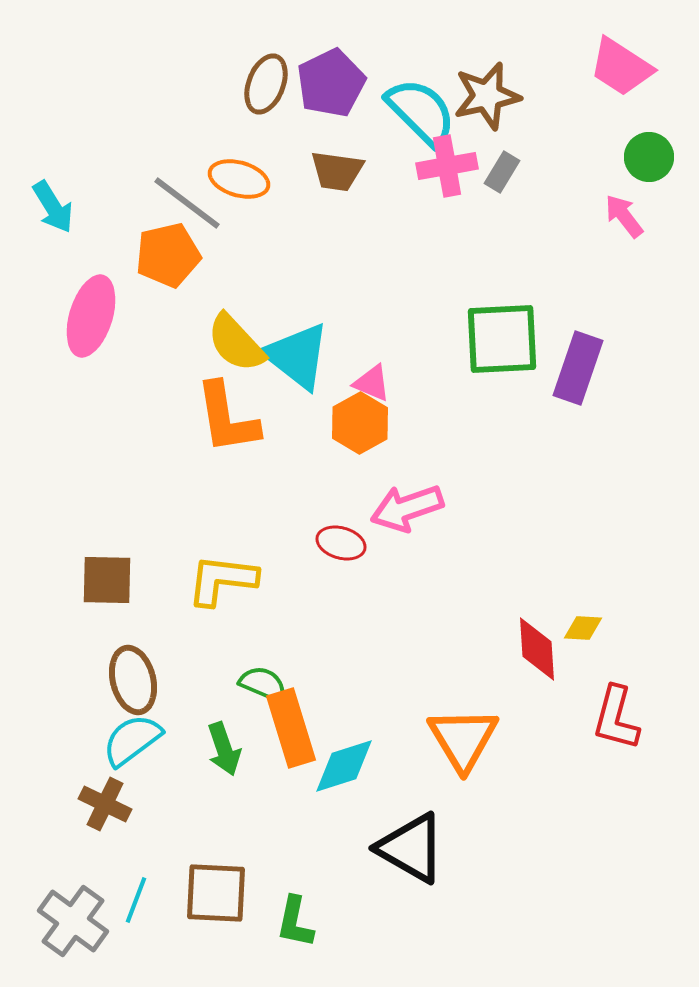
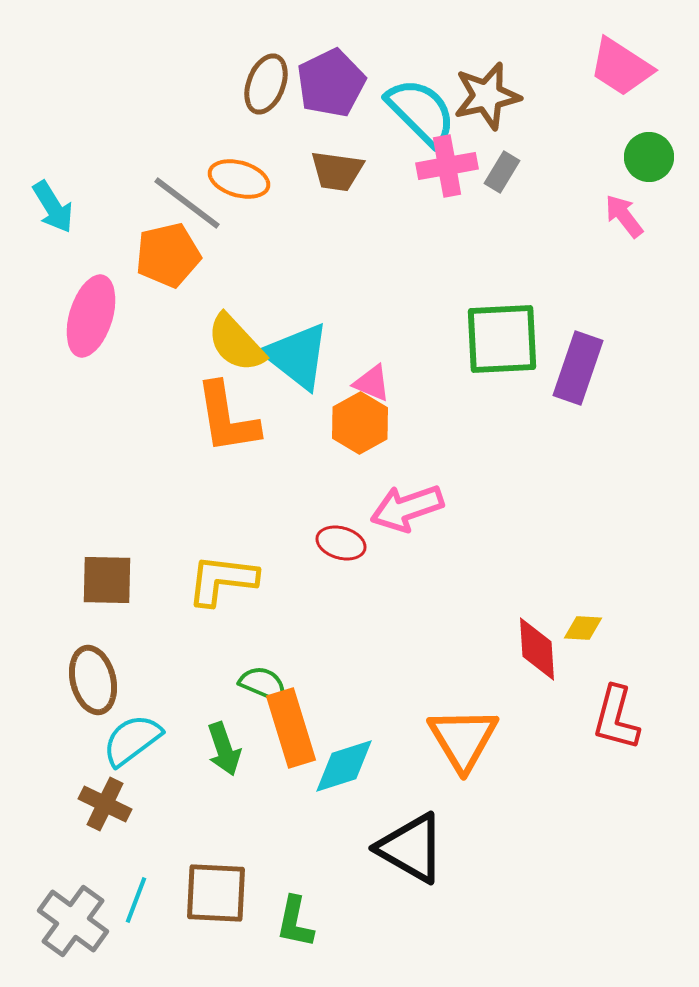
brown ellipse at (133, 680): moved 40 px left
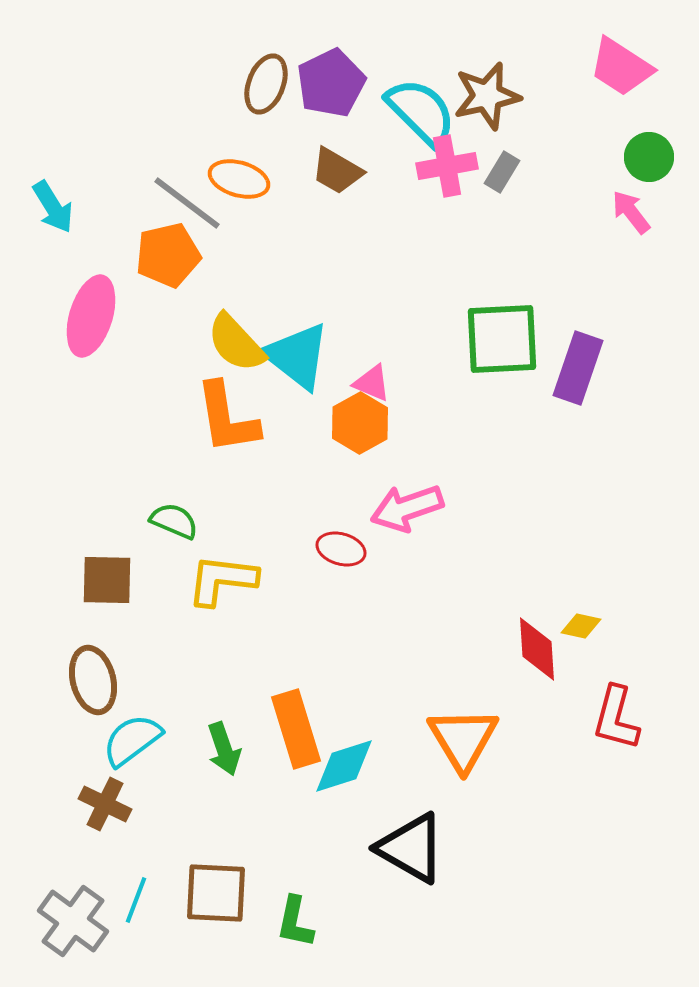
brown trapezoid at (337, 171): rotated 22 degrees clockwise
pink arrow at (624, 216): moved 7 px right, 4 px up
red ellipse at (341, 543): moved 6 px down
yellow diamond at (583, 628): moved 2 px left, 2 px up; rotated 9 degrees clockwise
green semicircle at (263, 684): moved 89 px left, 163 px up
orange rectangle at (291, 728): moved 5 px right, 1 px down
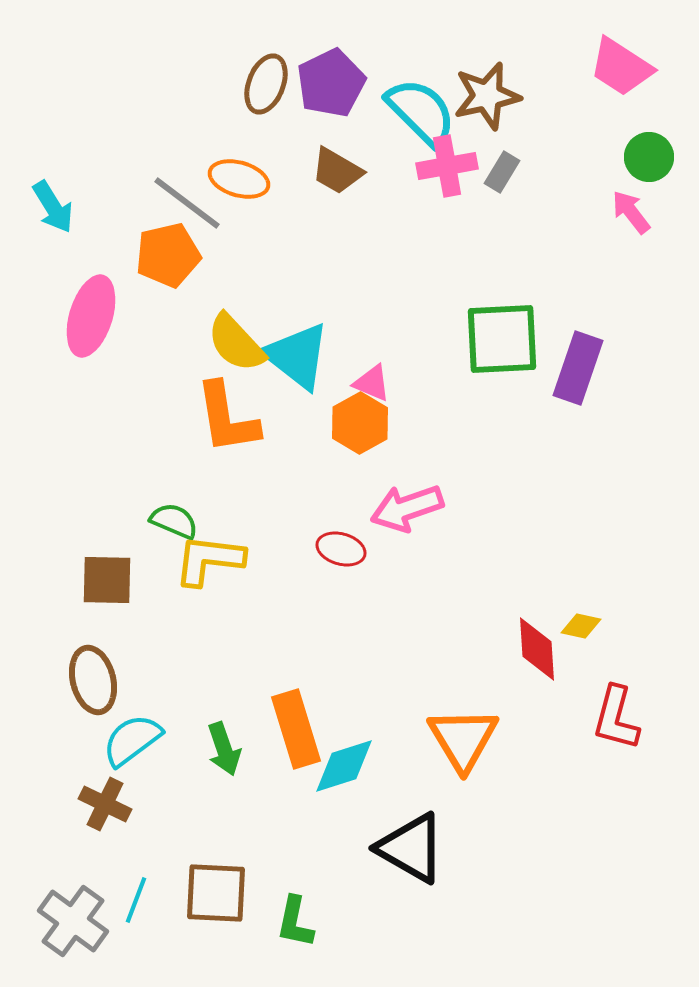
yellow L-shape at (222, 580): moved 13 px left, 20 px up
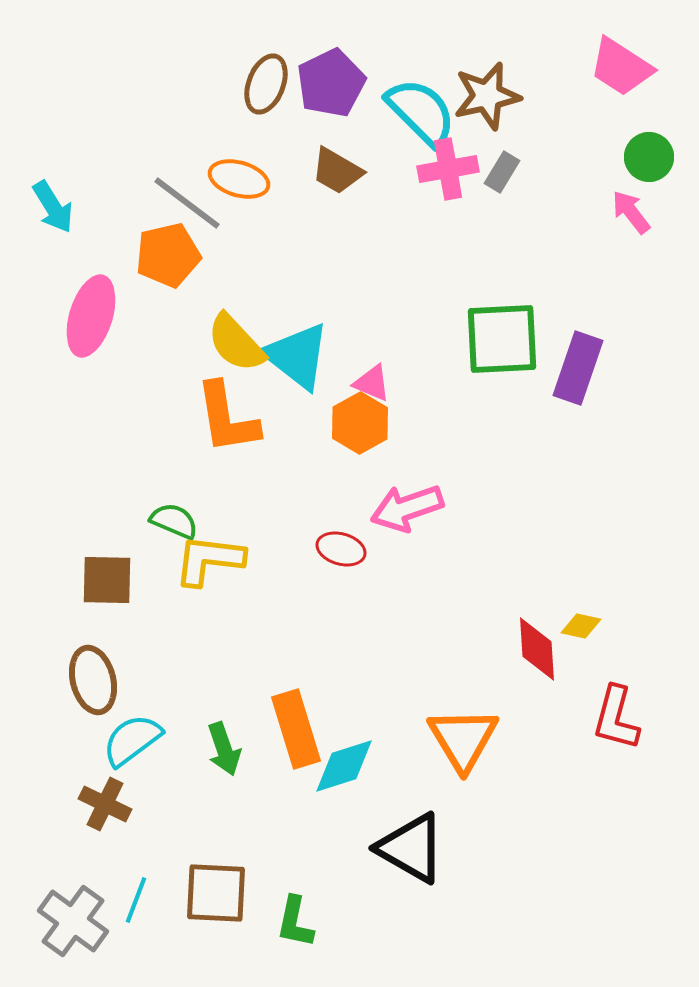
pink cross at (447, 166): moved 1 px right, 3 px down
